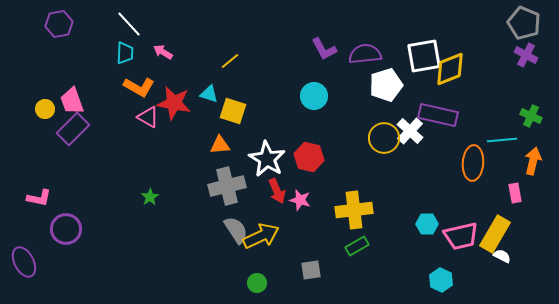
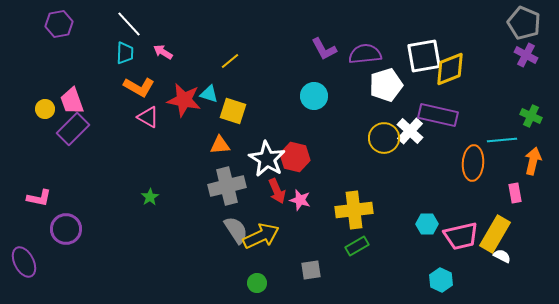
red star at (174, 103): moved 10 px right, 3 px up
red hexagon at (309, 157): moved 14 px left
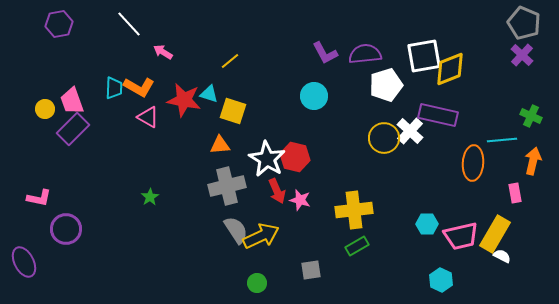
purple L-shape at (324, 49): moved 1 px right, 4 px down
cyan trapezoid at (125, 53): moved 11 px left, 35 px down
purple cross at (526, 55): moved 4 px left; rotated 15 degrees clockwise
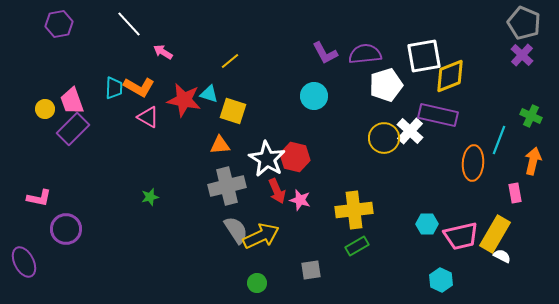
yellow diamond at (450, 69): moved 7 px down
cyan line at (502, 140): moved 3 px left; rotated 64 degrees counterclockwise
green star at (150, 197): rotated 18 degrees clockwise
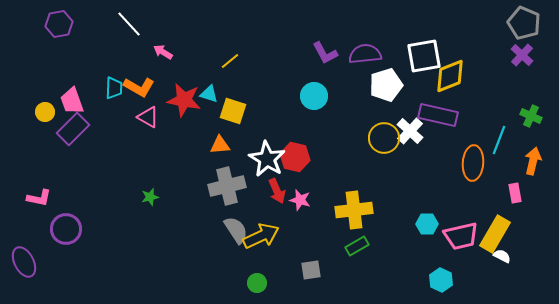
yellow circle at (45, 109): moved 3 px down
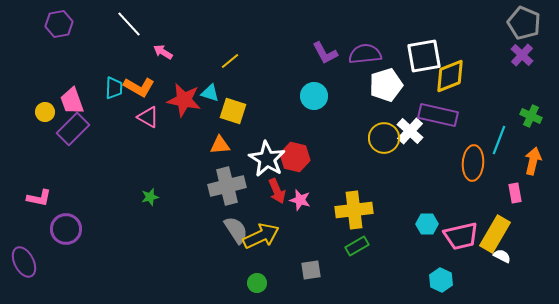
cyan triangle at (209, 94): moved 1 px right, 1 px up
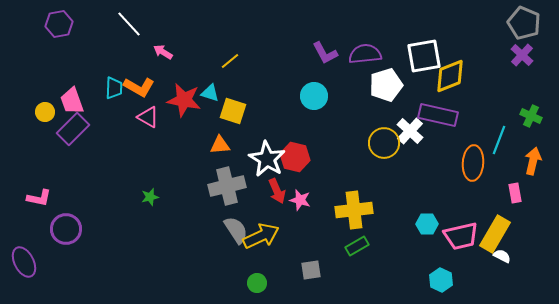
yellow circle at (384, 138): moved 5 px down
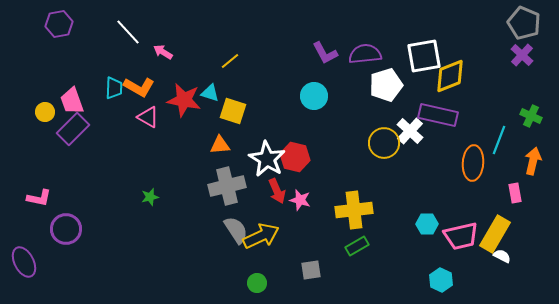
white line at (129, 24): moved 1 px left, 8 px down
